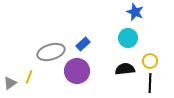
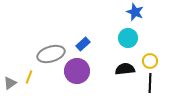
gray ellipse: moved 2 px down
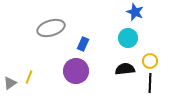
blue rectangle: rotated 24 degrees counterclockwise
gray ellipse: moved 26 px up
purple circle: moved 1 px left
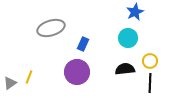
blue star: rotated 24 degrees clockwise
purple circle: moved 1 px right, 1 px down
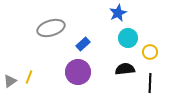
blue star: moved 17 px left, 1 px down
blue rectangle: rotated 24 degrees clockwise
yellow circle: moved 9 px up
purple circle: moved 1 px right
gray triangle: moved 2 px up
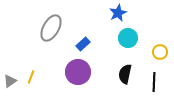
gray ellipse: rotated 44 degrees counterclockwise
yellow circle: moved 10 px right
black semicircle: moved 5 px down; rotated 72 degrees counterclockwise
yellow line: moved 2 px right
black line: moved 4 px right, 1 px up
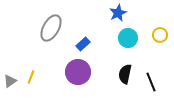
yellow circle: moved 17 px up
black line: moved 3 px left; rotated 24 degrees counterclockwise
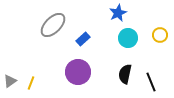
gray ellipse: moved 2 px right, 3 px up; rotated 16 degrees clockwise
blue rectangle: moved 5 px up
yellow line: moved 6 px down
